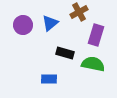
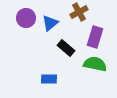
purple circle: moved 3 px right, 7 px up
purple rectangle: moved 1 px left, 2 px down
black rectangle: moved 1 px right, 5 px up; rotated 24 degrees clockwise
green semicircle: moved 2 px right
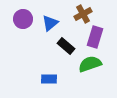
brown cross: moved 4 px right, 2 px down
purple circle: moved 3 px left, 1 px down
black rectangle: moved 2 px up
green semicircle: moved 5 px left; rotated 30 degrees counterclockwise
